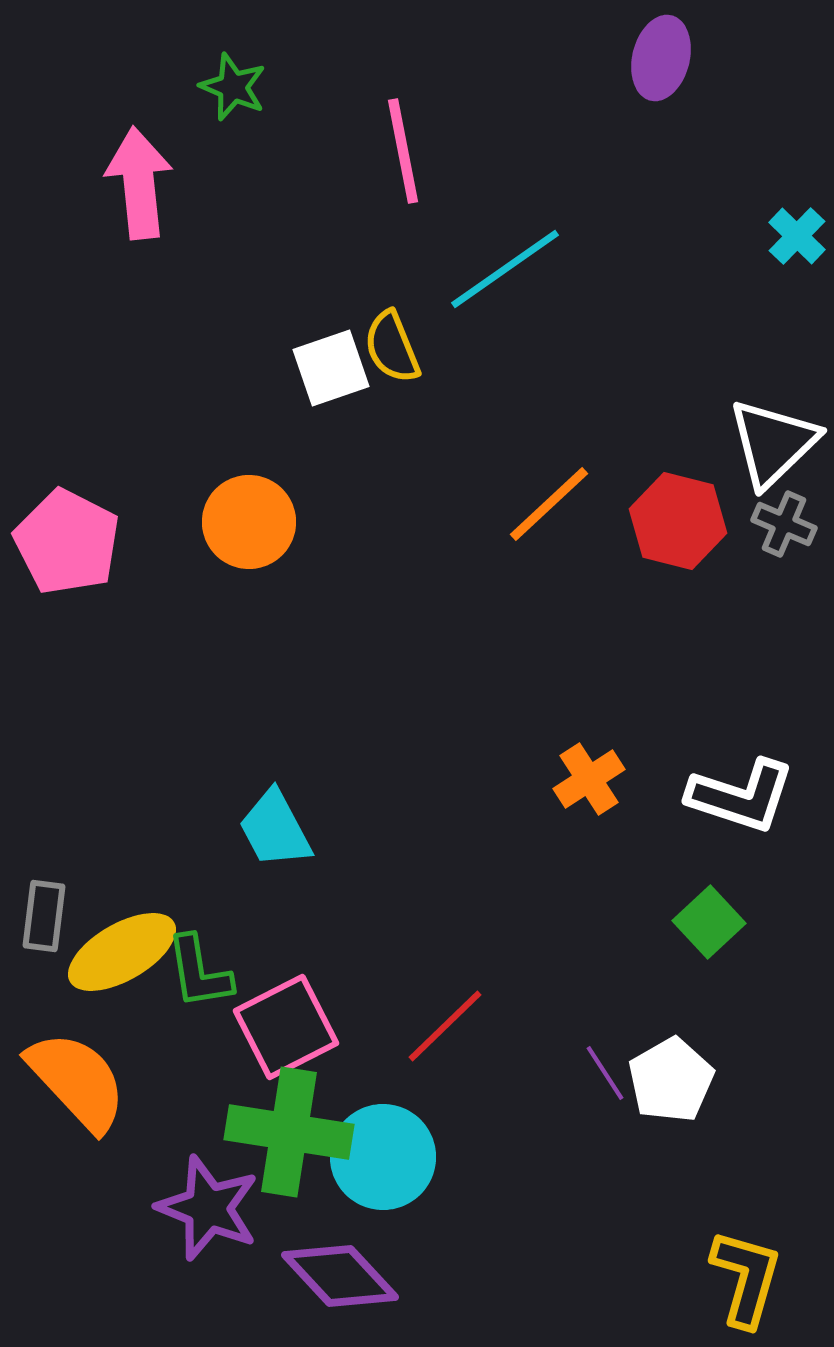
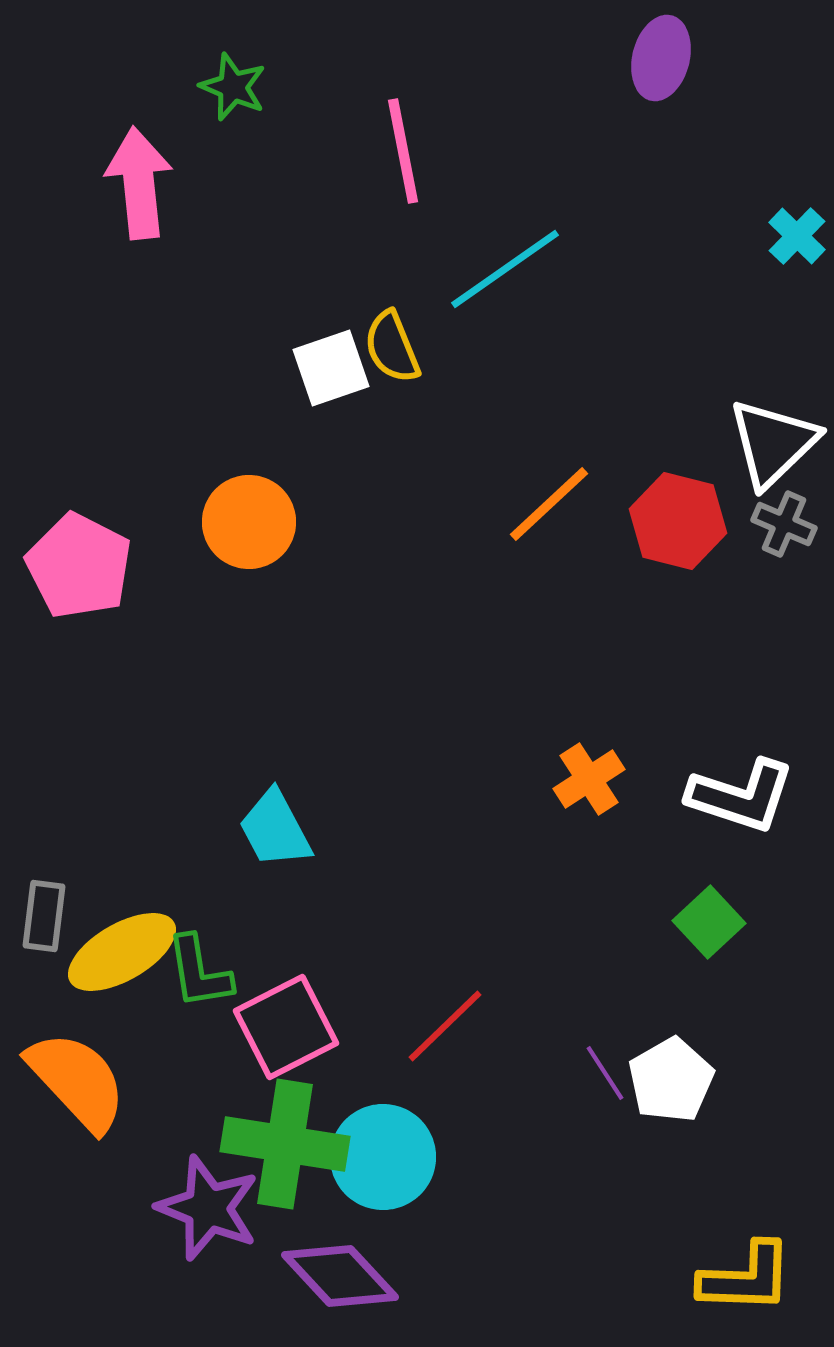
pink pentagon: moved 12 px right, 24 px down
green cross: moved 4 px left, 12 px down
yellow L-shape: rotated 76 degrees clockwise
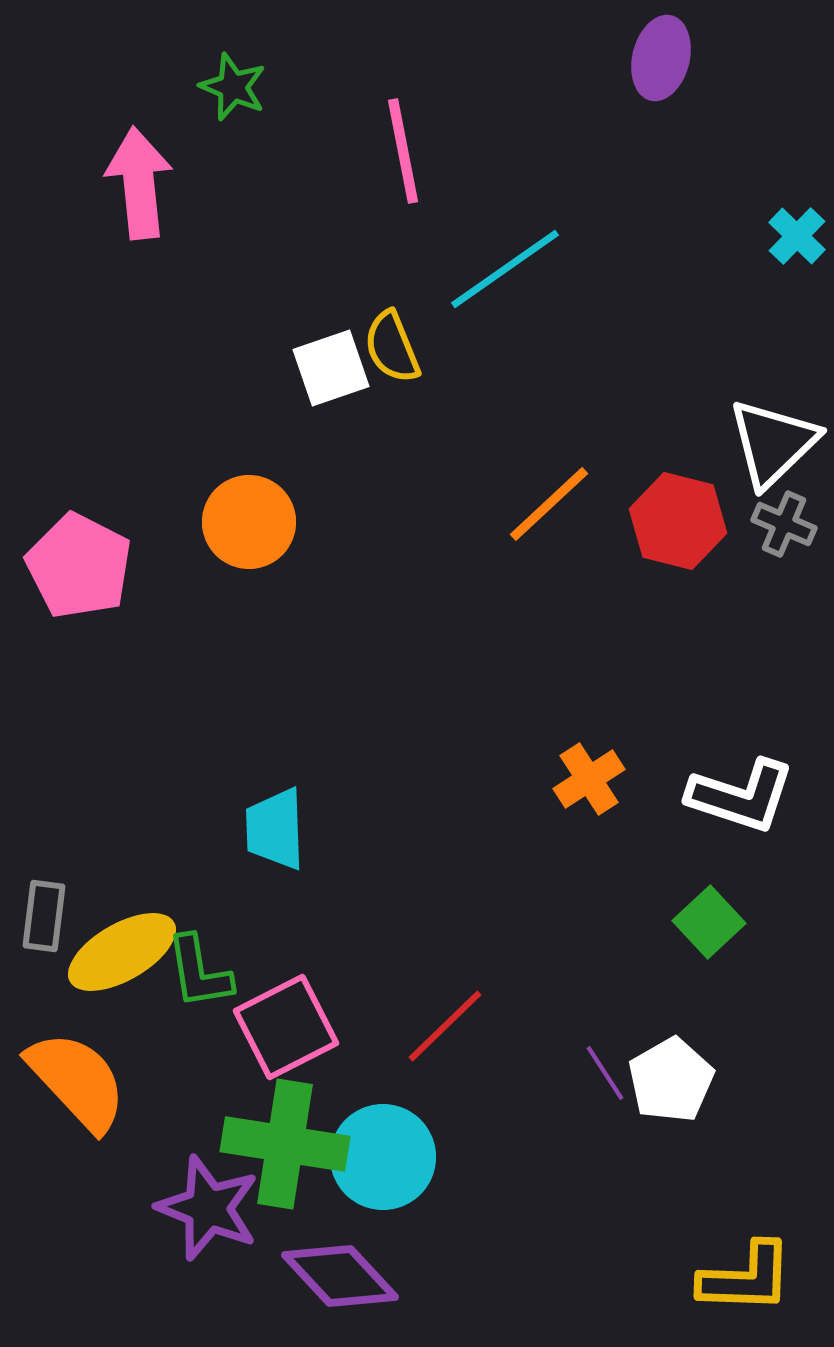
cyan trapezoid: rotated 26 degrees clockwise
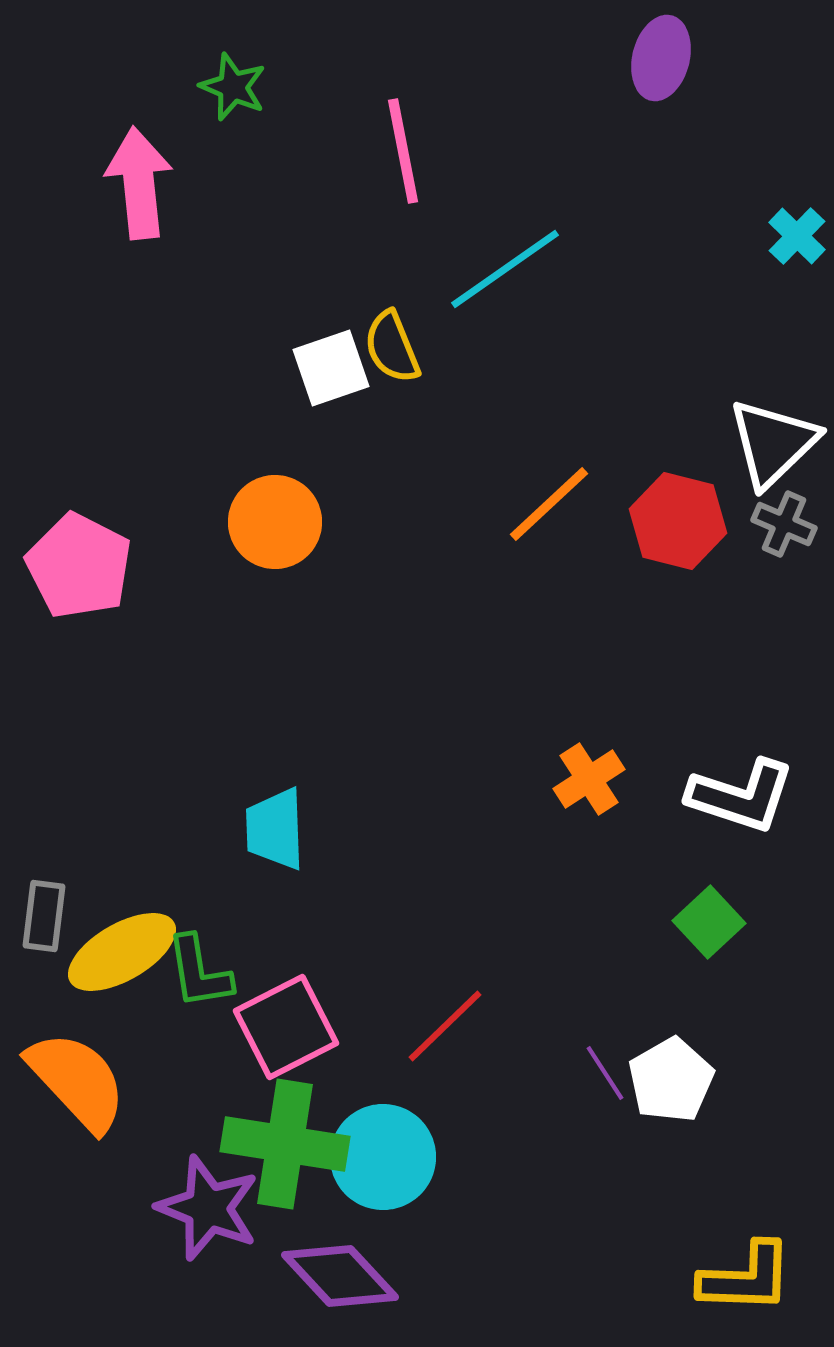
orange circle: moved 26 px right
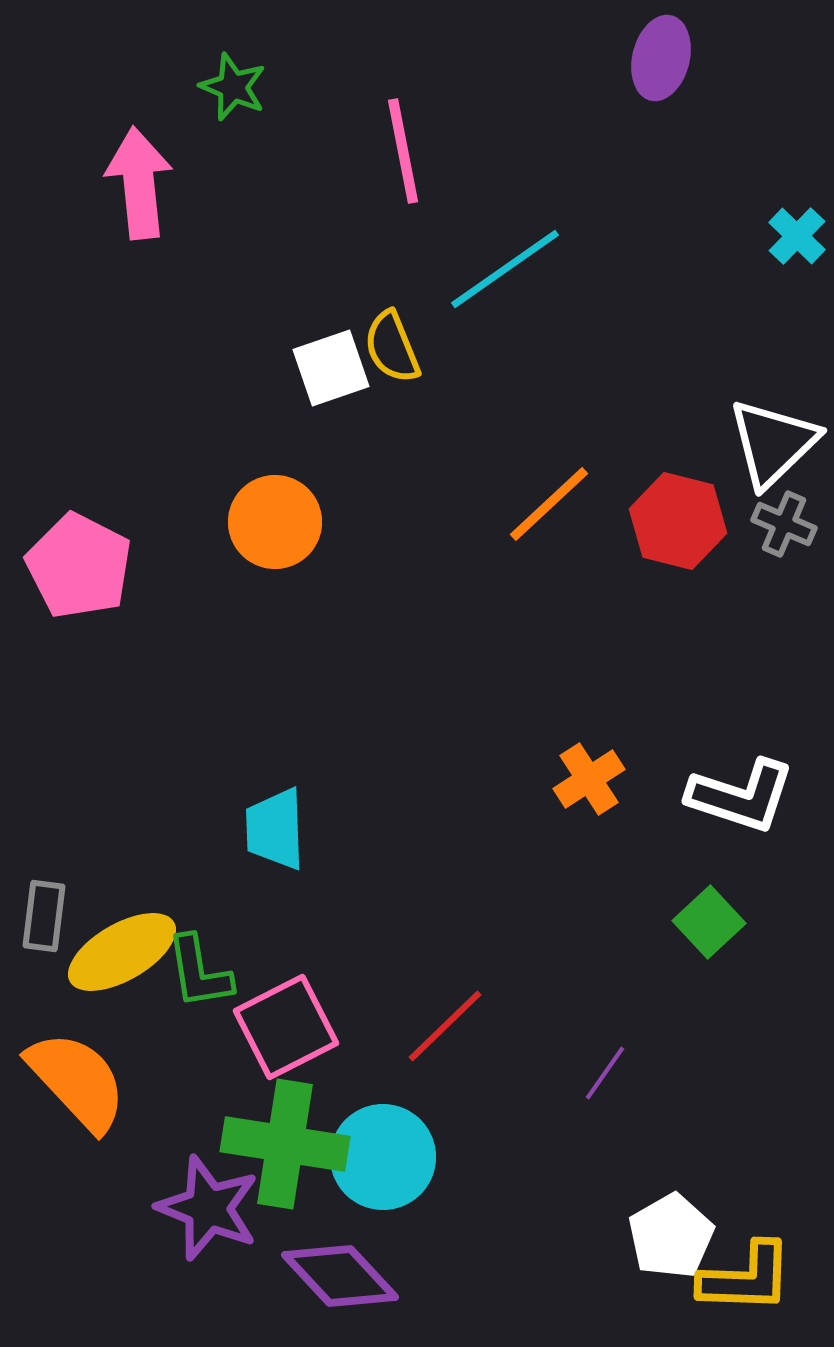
purple line: rotated 68 degrees clockwise
white pentagon: moved 156 px down
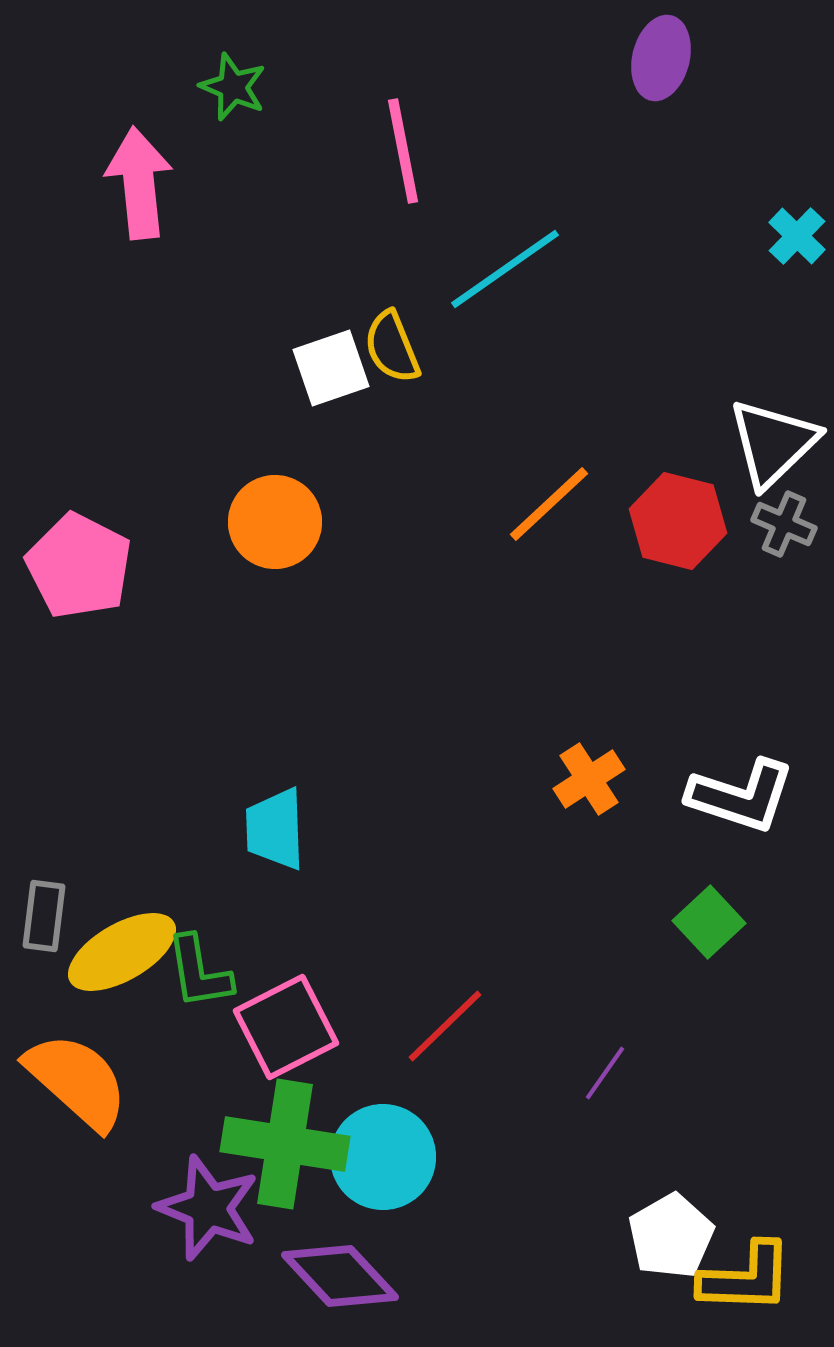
orange semicircle: rotated 5 degrees counterclockwise
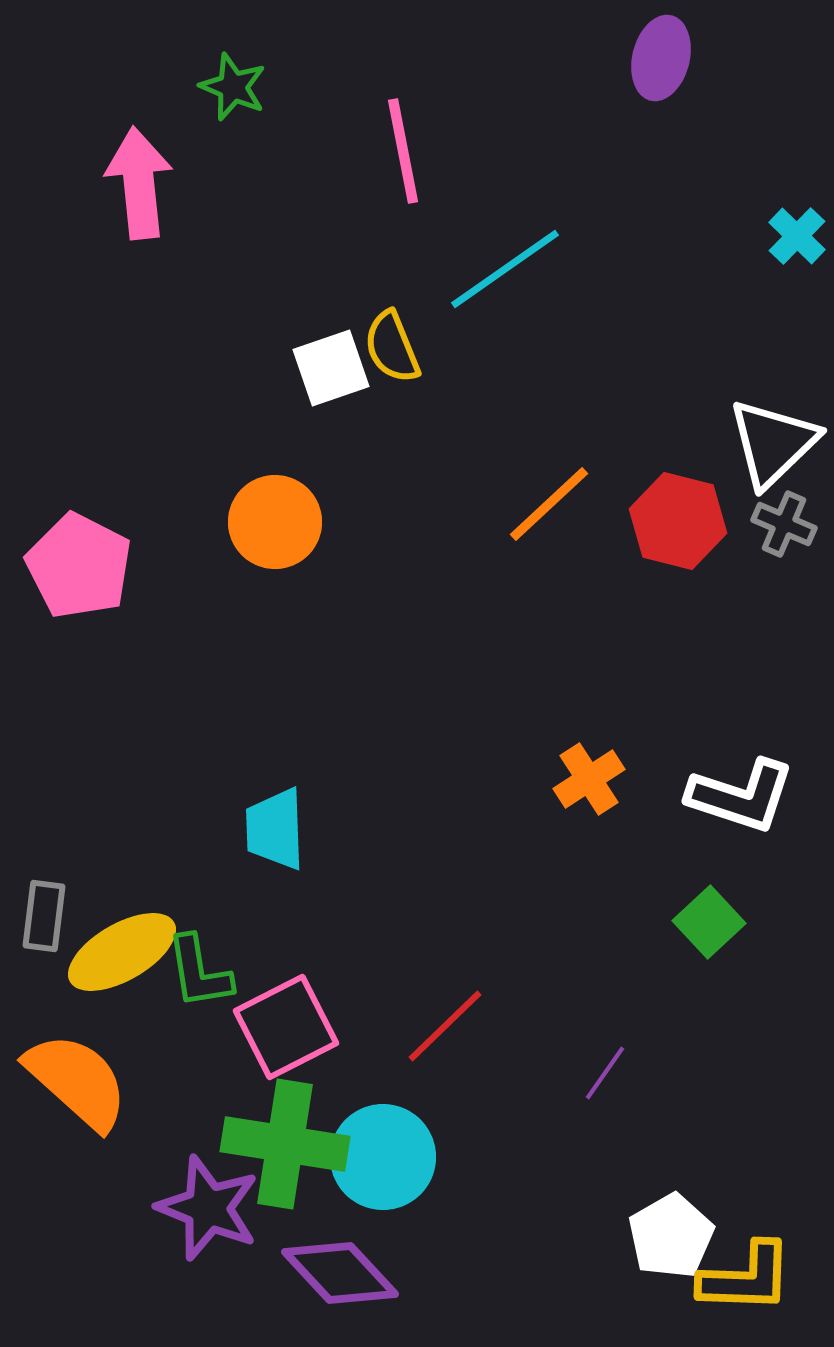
purple diamond: moved 3 px up
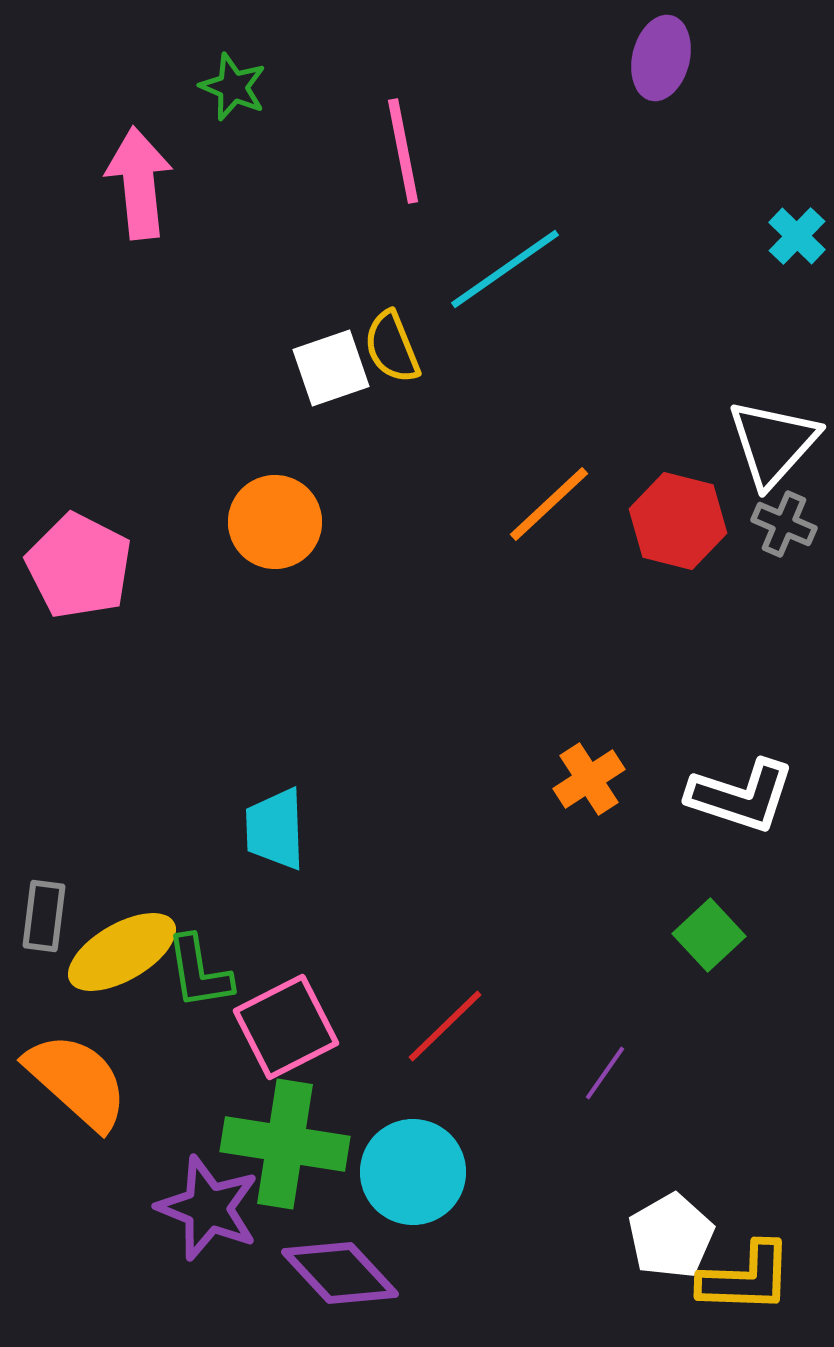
white triangle: rotated 4 degrees counterclockwise
green square: moved 13 px down
cyan circle: moved 30 px right, 15 px down
